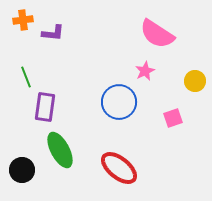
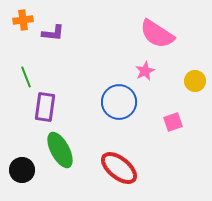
pink square: moved 4 px down
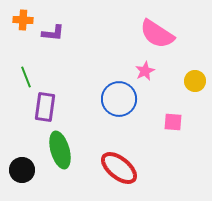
orange cross: rotated 12 degrees clockwise
blue circle: moved 3 px up
pink square: rotated 24 degrees clockwise
green ellipse: rotated 12 degrees clockwise
